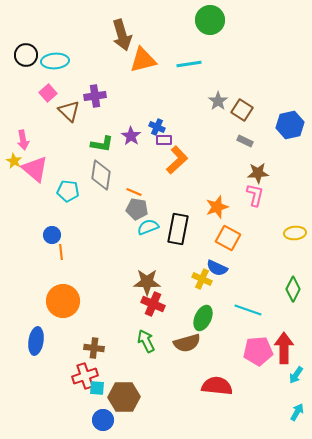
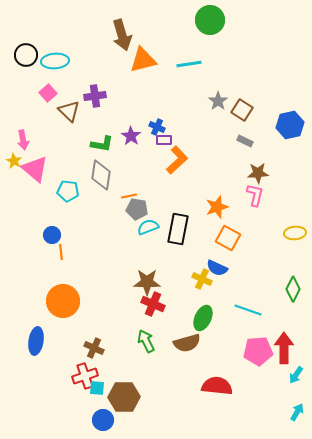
orange line at (134, 192): moved 5 px left, 4 px down; rotated 35 degrees counterclockwise
brown cross at (94, 348): rotated 18 degrees clockwise
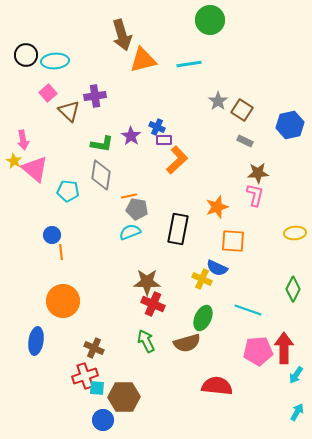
cyan semicircle at (148, 227): moved 18 px left, 5 px down
orange square at (228, 238): moved 5 px right, 3 px down; rotated 25 degrees counterclockwise
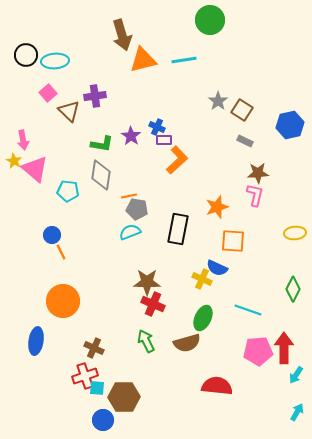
cyan line at (189, 64): moved 5 px left, 4 px up
orange line at (61, 252): rotated 21 degrees counterclockwise
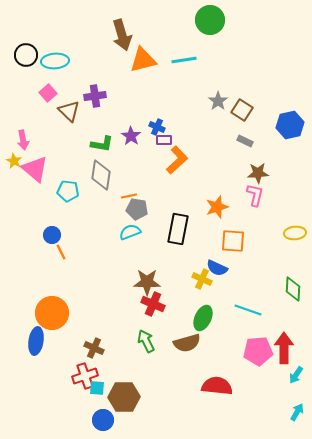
green diamond at (293, 289): rotated 25 degrees counterclockwise
orange circle at (63, 301): moved 11 px left, 12 px down
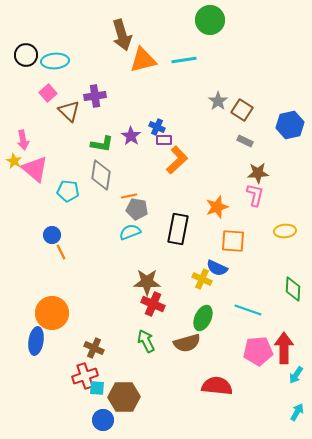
yellow ellipse at (295, 233): moved 10 px left, 2 px up
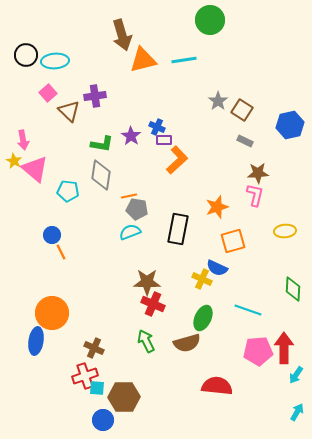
orange square at (233, 241): rotated 20 degrees counterclockwise
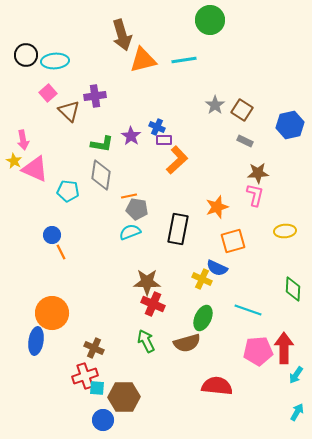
gray star at (218, 101): moved 3 px left, 4 px down
pink triangle at (35, 169): rotated 16 degrees counterclockwise
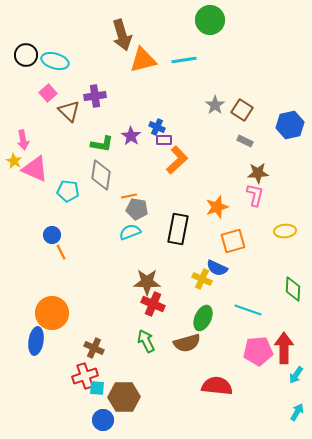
cyan ellipse at (55, 61): rotated 20 degrees clockwise
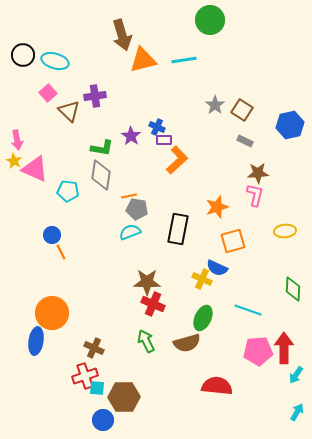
black circle at (26, 55): moved 3 px left
pink arrow at (23, 140): moved 6 px left
green L-shape at (102, 144): moved 4 px down
